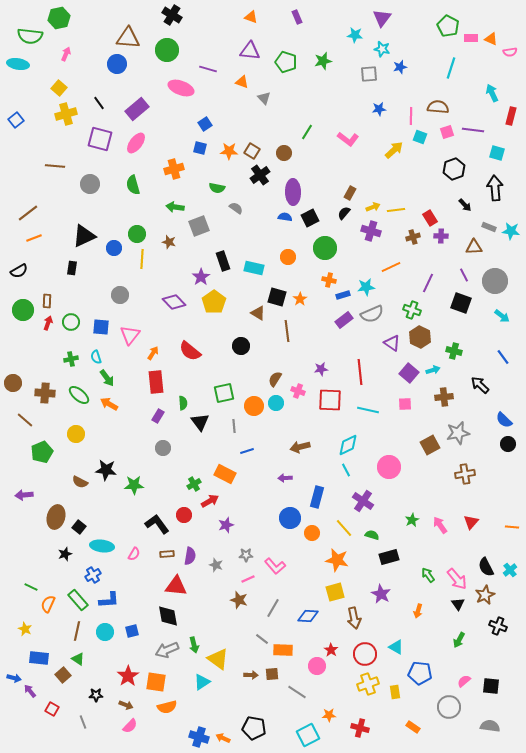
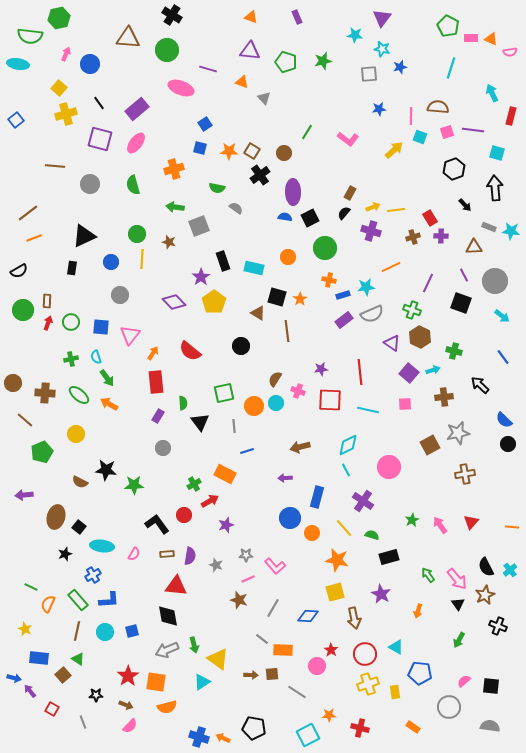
blue circle at (117, 64): moved 27 px left
blue circle at (114, 248): moved 3 px left, 14 px down
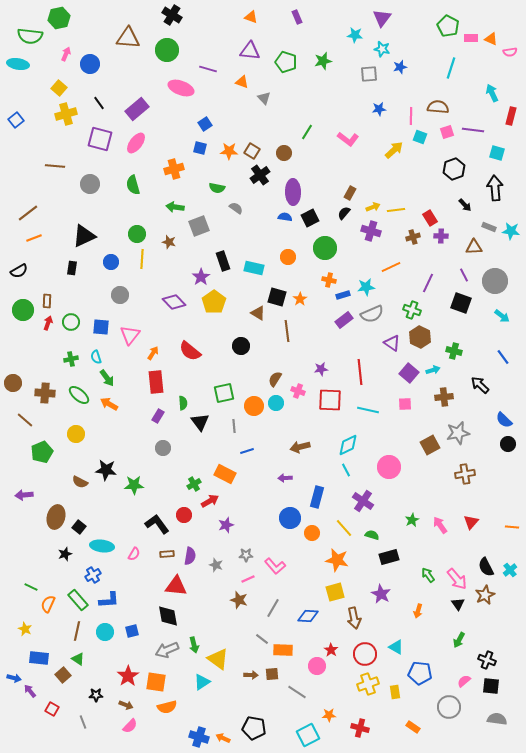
black cross at (498, 626): moved 11 px left, 34 px down
gray semicircle at (490, 726): moved 7 px right, 7 px up
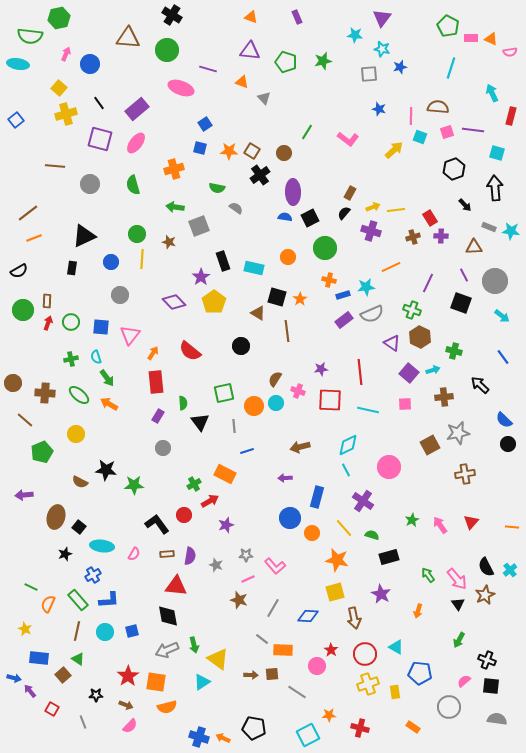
blue star at (379, 109): rotated 24 degrees clockwise
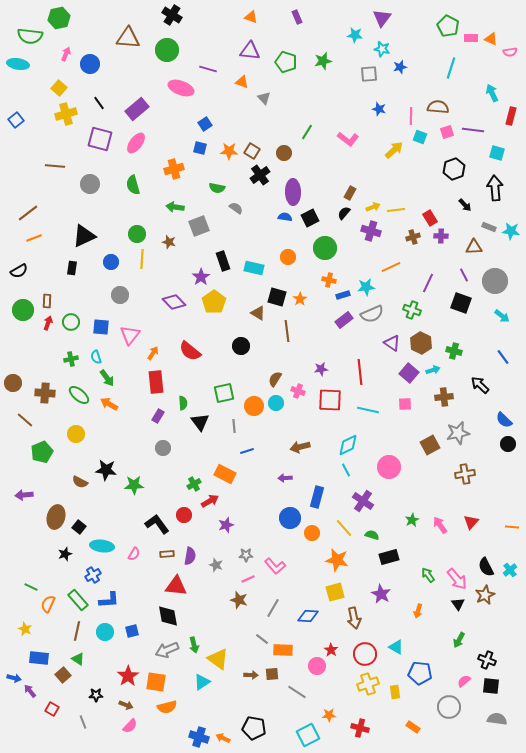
brown hexagon at (420, 337): moved 1 px right, 6 px down
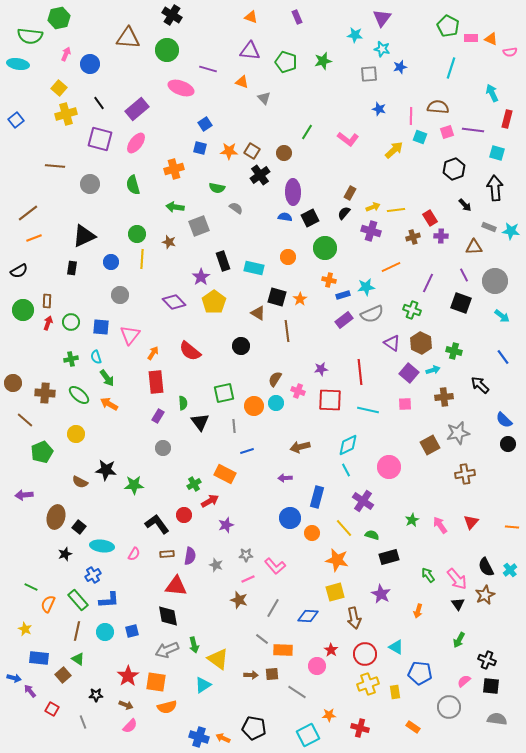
red rectangle at (511, 116): moved 4 px left, 3 px down
cyan triangle at (202, 682): moved 1 px right, 3 px down
